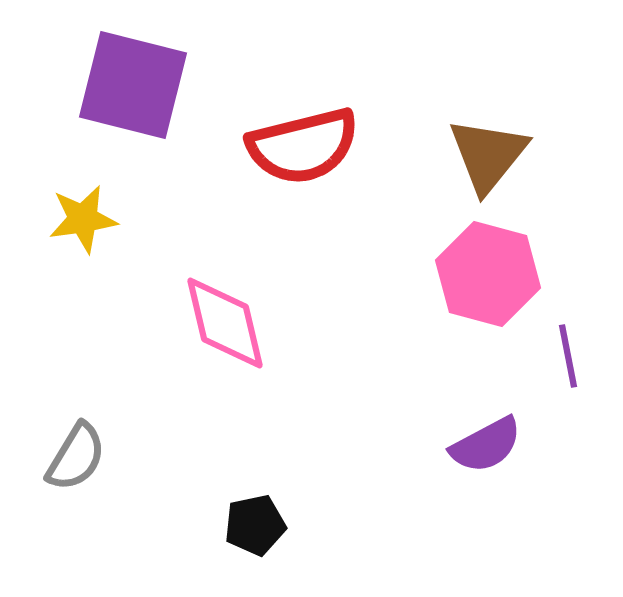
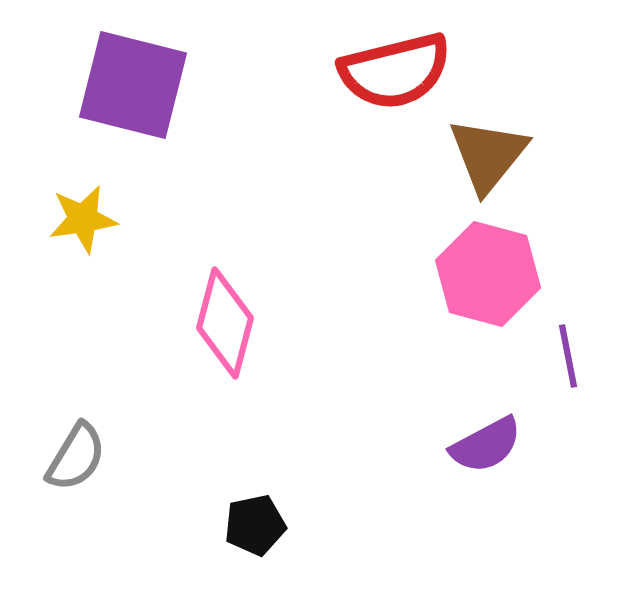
red semicircle: moved 92 px right, 75 px up
pink diamond: rotated 28 degrees clockwise
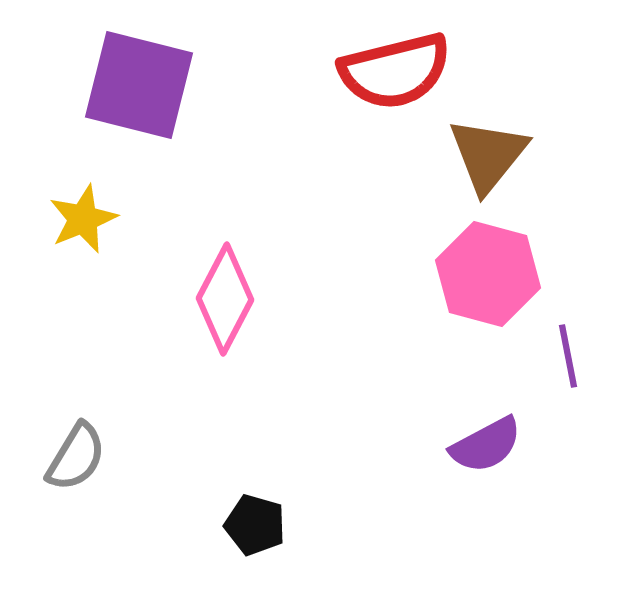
purple square: moved 6 px right
yellow star: rotated 14 degrees counterclockwise
pink diamond: moved 24 px up; rotated 13 degrees clockwise
black pentagon: rotated 28 degrees clockwise
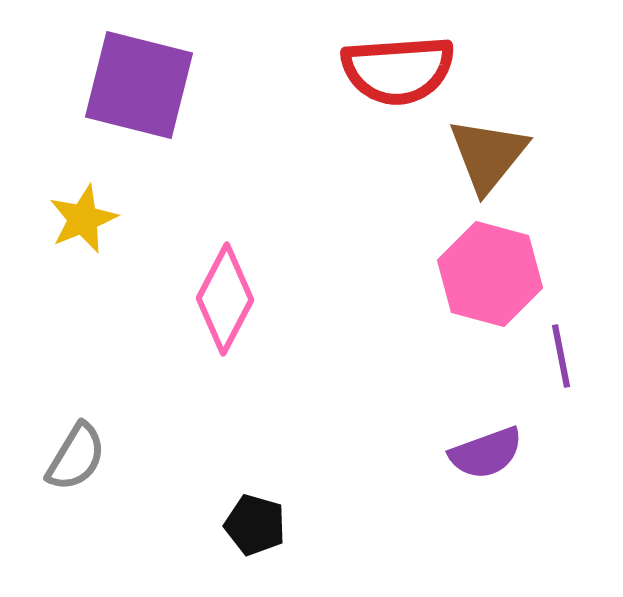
red semicircle: moved 3 px right, 1 px up; rotated 10 degrees clockwise
pink hexagon: moved 2 px right
purple line: moved 7 px left
purple semicircle: moved 8 px down; rotated 8 degrees clockwise
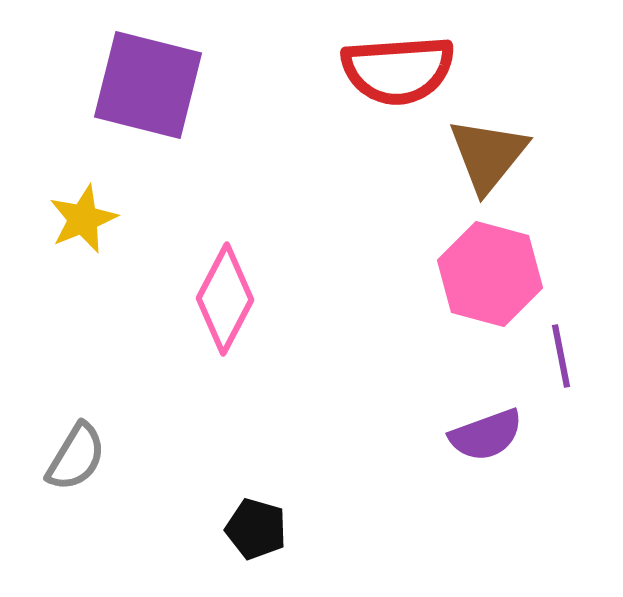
purple square: moved 9 px right
purple semicircle: moved 18 px up
black pentagon: moved 1 px right, 4 px down
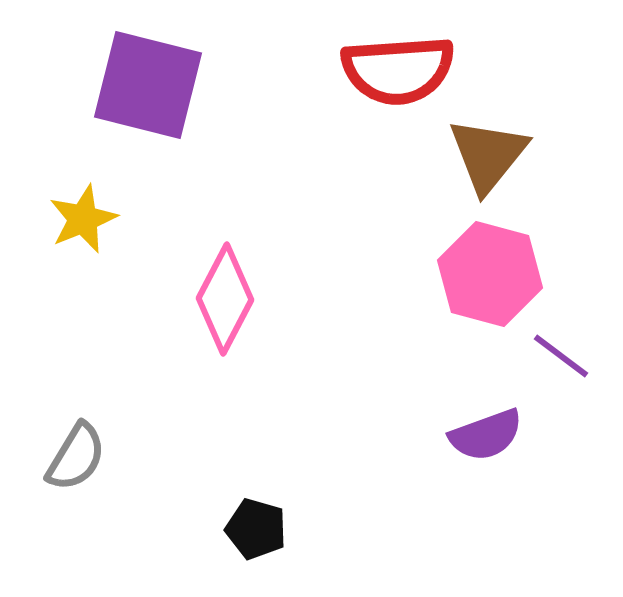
purple line: rotated 42 degrees counterclockwise
